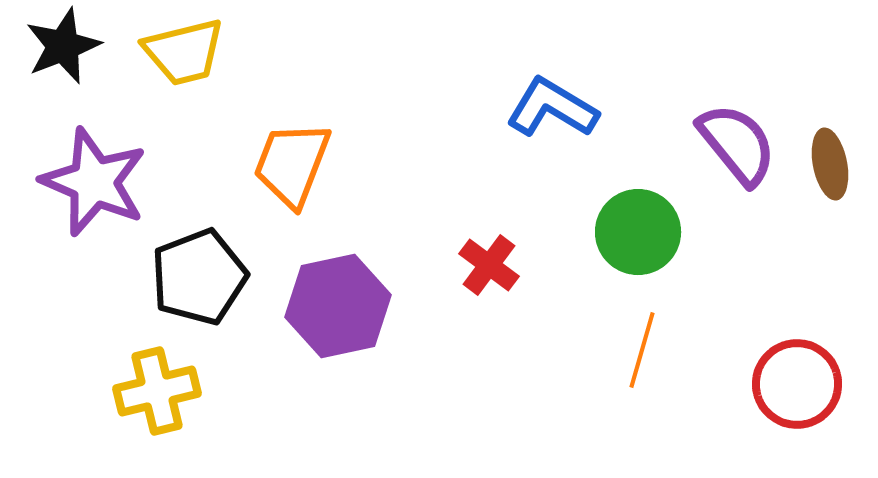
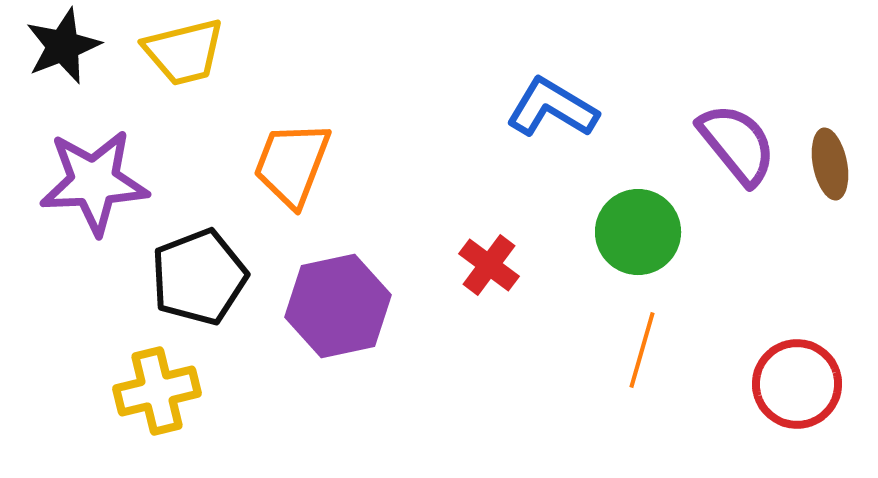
purple star: rotated 26 degrees counterclockwise
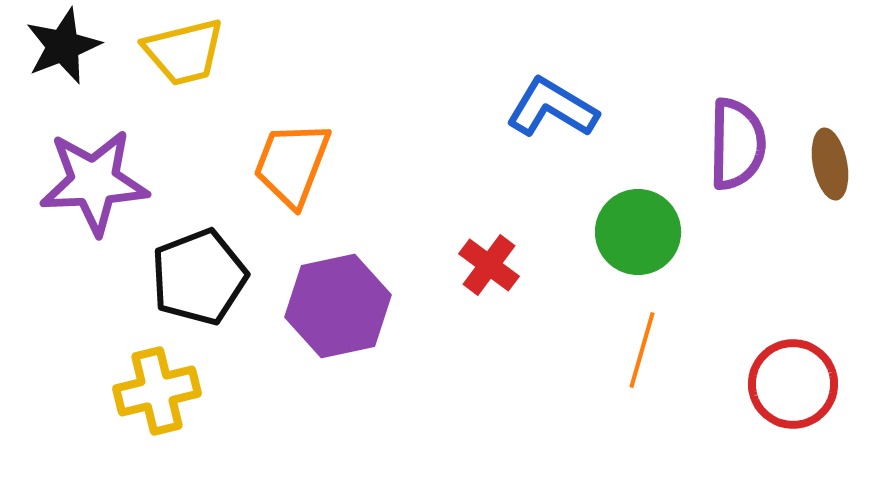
purple semicircle: rotated 40 degrees clockwise
red circle: moved 4 px left
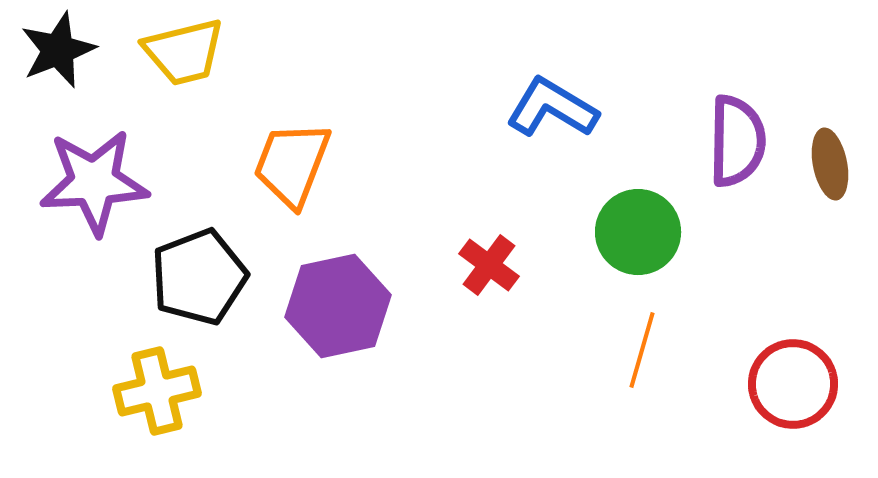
black star: moved 5 px left, 4 px down
purple semicircle: moved 3 px up
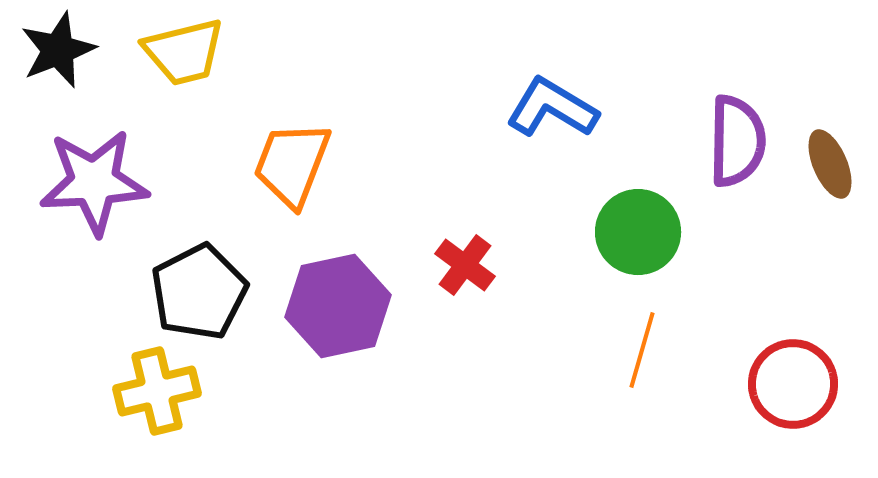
brown ellipse: rotated 12 degrees counterclockwise
red cross: moved 24 px left
black pentagon: moved 15 px down; rotated 6 degrees counterclockwise
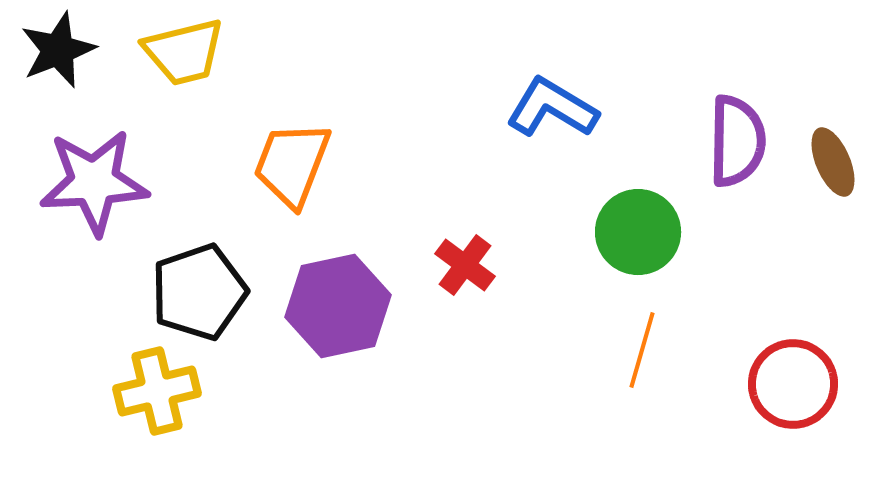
brown ellipse: moved 3 px right, 2 px up
black pentagon: rotated 8 degrees clockwise
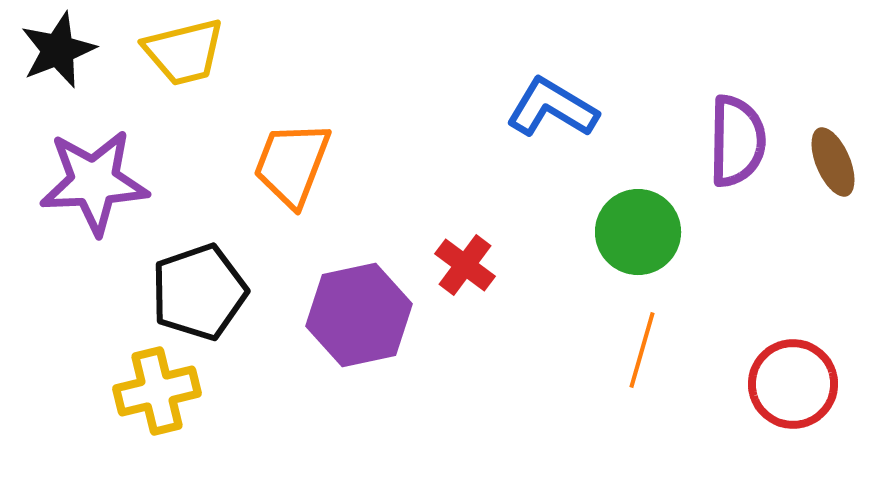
purple hexagon: moved 21 px right, 9 px down
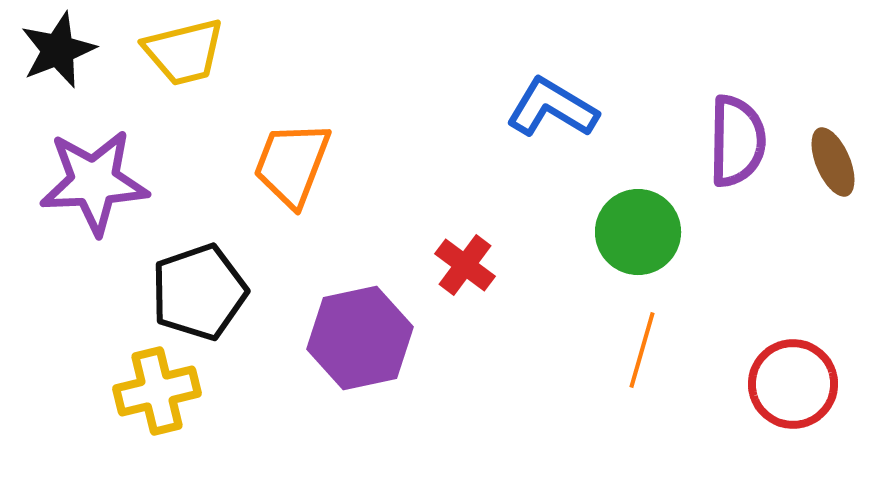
purple hexagon: moved 1 px right, 23 px down
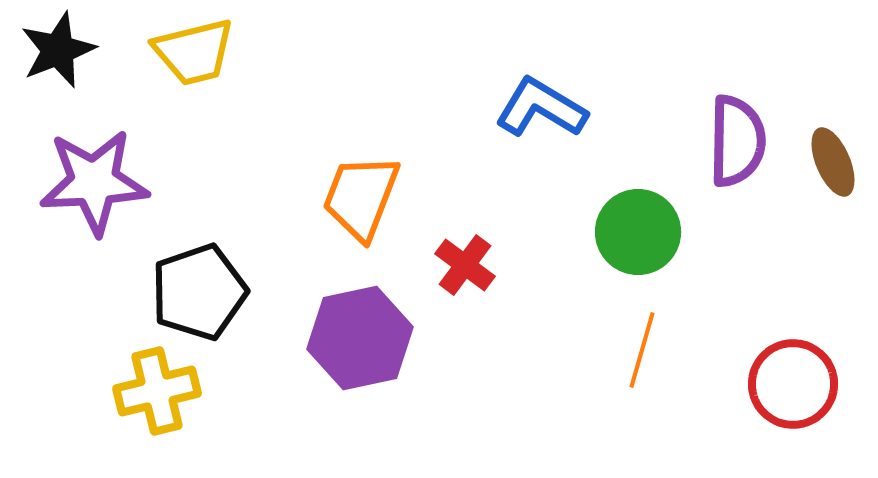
yellow trapezoid: moved 10 px right
blue L-shape: moved 11 px left
orange trapezoid: moved 69 px right, 33 px down
